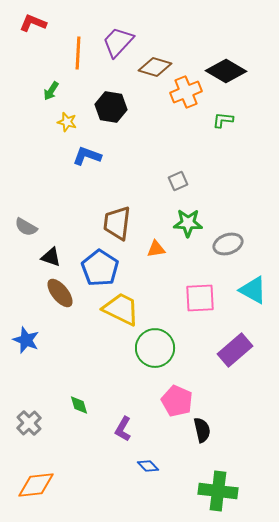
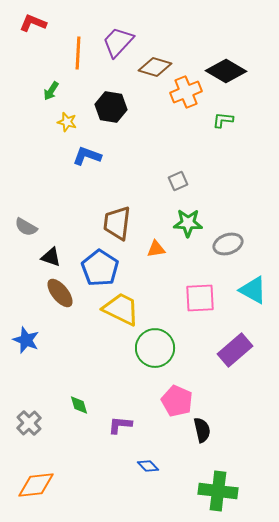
purple L-shape: moved 3 px left, 4 px up; rotated 65 degrees clockwise
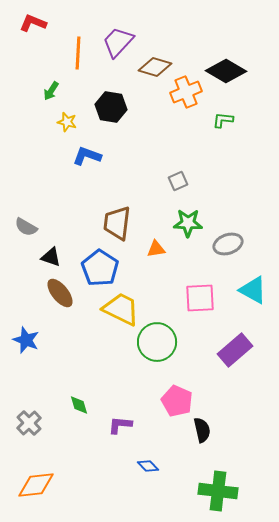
green circle: moved 2 px right, 6 px up
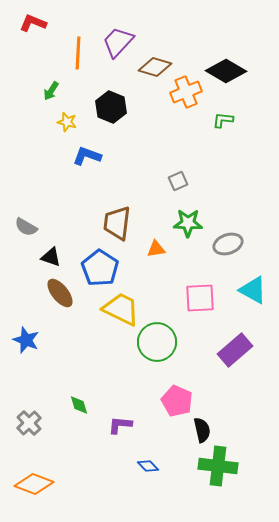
black hexagon: rotated 12 degrees clockwise
orange diamond: moved 2 px left, 1 px up; rotated 27 degrees clockwise
green cross: moved 25 px up
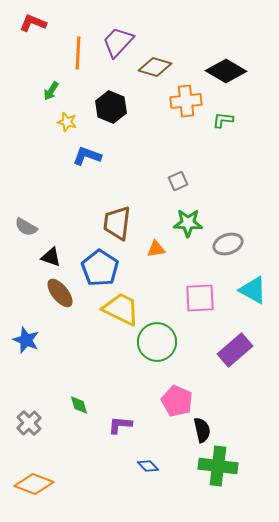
orange cross: moved 9 px down; rotated 16 degrees clockwise
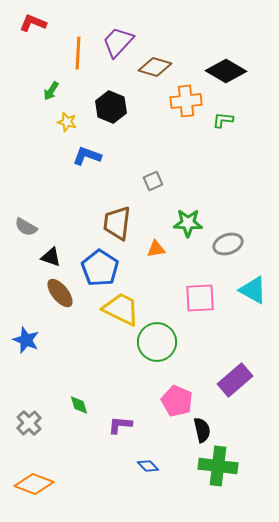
gray square: moved 25 px left
purple rectangle: moved 30 px down
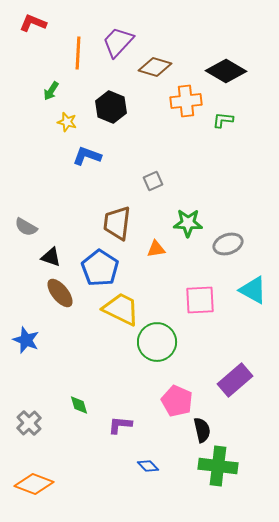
pink square: moved 2 px down
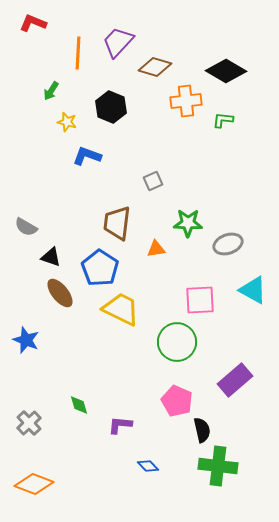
green circle: moved 20 px right
